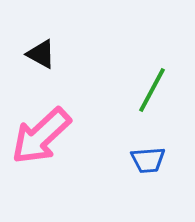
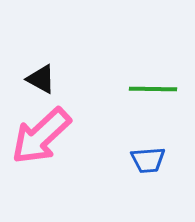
black triangle: moved 25 px down
green line: moved 1 px right, 1 px up; rotated 63 degrees clockwise
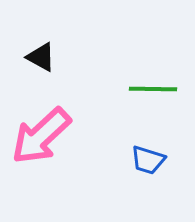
black triangle: moved 22 px up
blue trapezoid: rotated 21 degrees clockwise
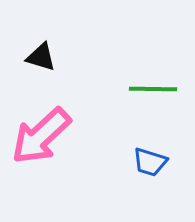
black triangle: rotated 12 degrees counterclockwise
blue trapezoid: moved 2 px right, 2 px down
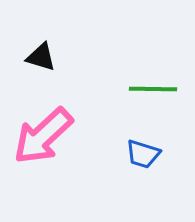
pink arrow: moved 2 px right
blue trapezoid: moved 7 px left, 8 px up
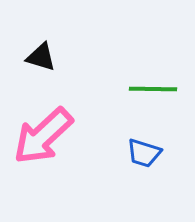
blue trapezoid: moved 1 px right, 1 px up
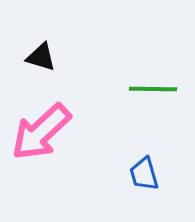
pink arrow: moved 2 px left, 4 px up
blue trapezoid: moved 21 px down; rotated 57 degrees clockwise
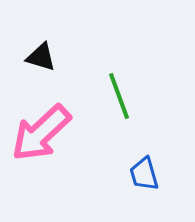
green line: moved 34 px left, 7 px down; rotated 69 degrees clockwise
pink arrow: moved 1 px down
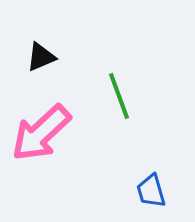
black triangle: rotated 40 degrees counterclockwise
blue trapezoid: moved 7 px right, 17 px down
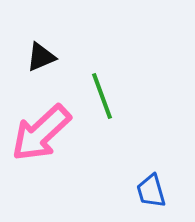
green line: moved 17 px left
